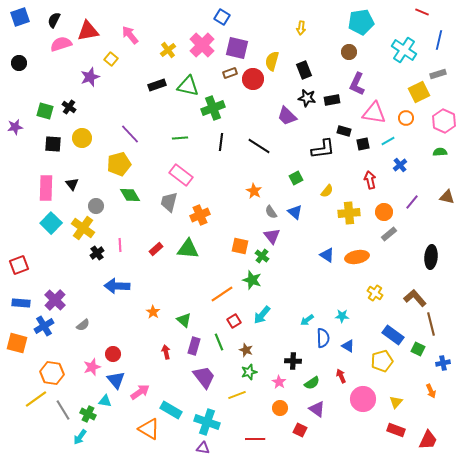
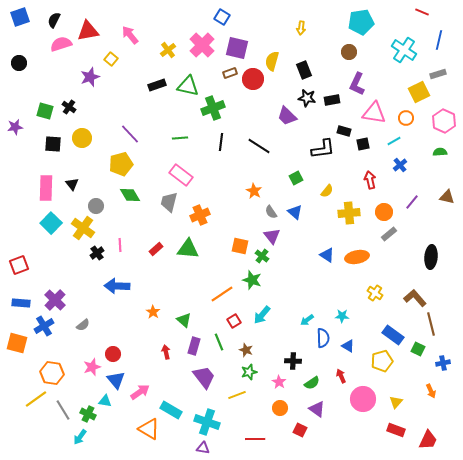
cyan line at (388, 141): moved 6 px right
yellow pentagon at (119, 164): moved 2 px right
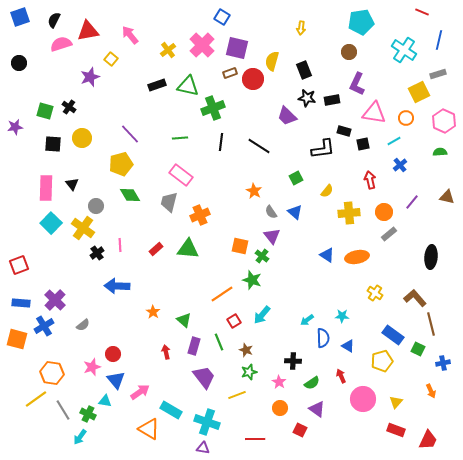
orange square at (17, 343): moved 4 px up
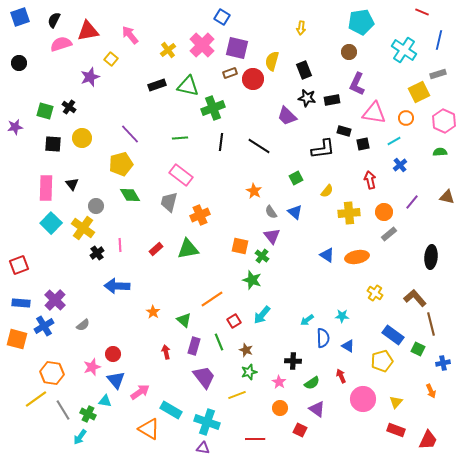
green triangle at (188, 249): rotated 15 degrees counterclockwise
orange line at (222, 294): moved 10 px left, 5 px down
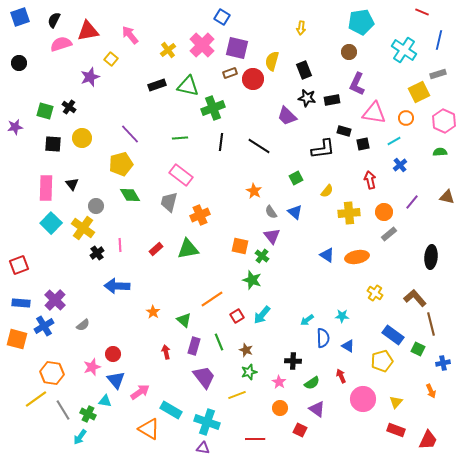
red square at (234, 321): moved 3 px right, 5 px up
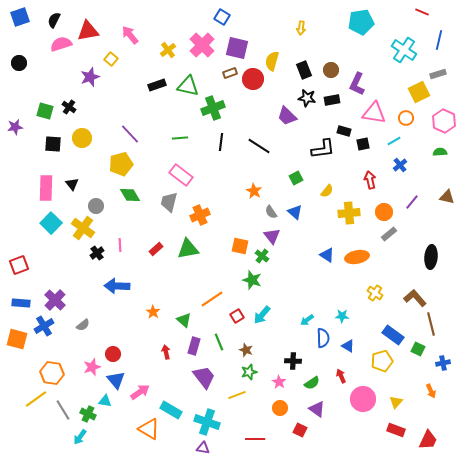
brown circle at (349, 52): moved 18 px left, 18 px down
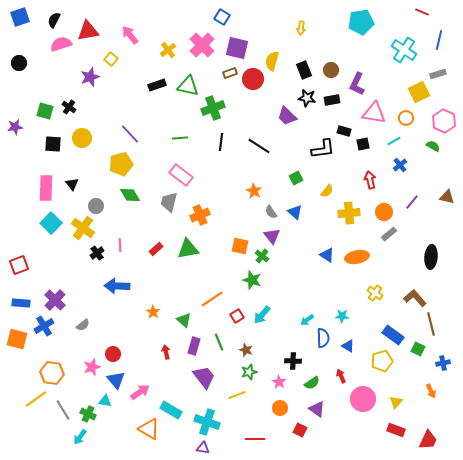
green semicircle at (440, 152): moved 7 px left, 6 px up; rotated 32 degrees clockwise
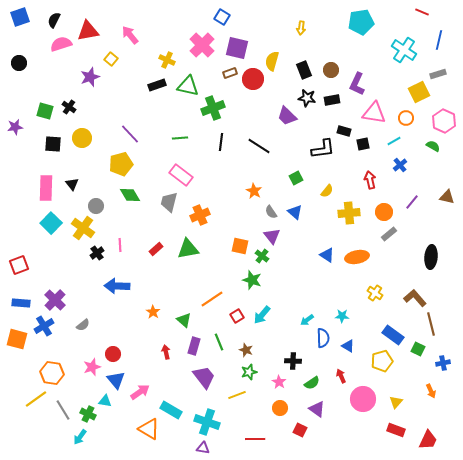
yellow cross at (168, 50): moved 1 px left, 10 px down; rotated 28 degrees counterclockwise
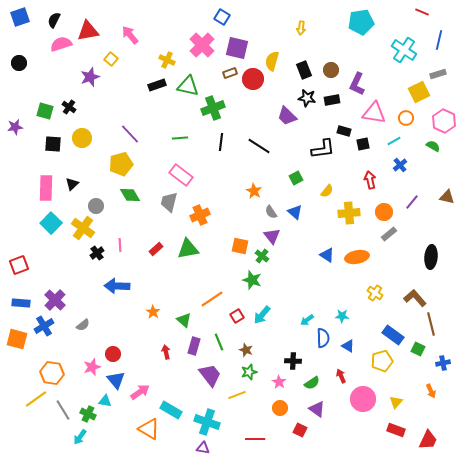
black triangle at (72, 184): rotated 24 degrees clockwise
purple trapezoid at (204, 377): moved 6 px right, 2 px up
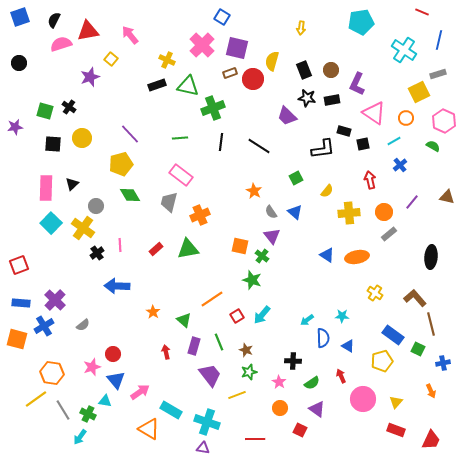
pink triangle at (374, 113): rotated 25 degrees clockwise
red trapezoid at (428, 440): moved 3 px right
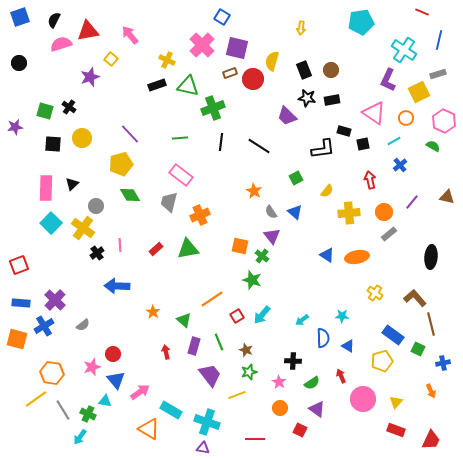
purple L-shape at (357, 84): moved 31 px right, 4 px up
cyan arrow at (307, 320): moved 5 px left
